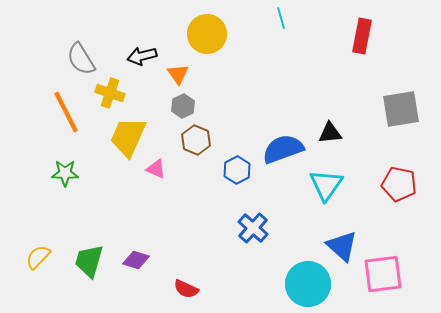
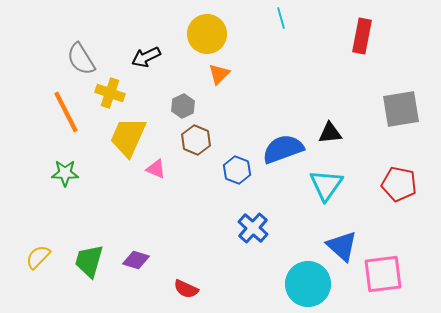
black arrow: moved 4 px right, 1 px down; rotated 12 degrees counterclockwise
orange triangle: moved 41 px right; rotated 20 degrees clockwise
blue hexagon: rotated 12 degrees counterclockwise
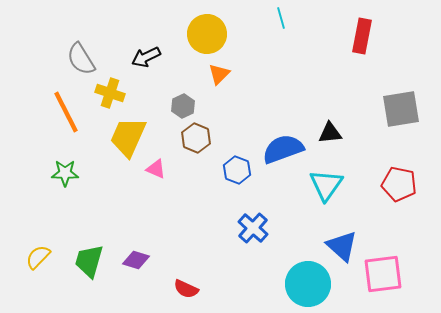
brown hexagon: moved 2 px up
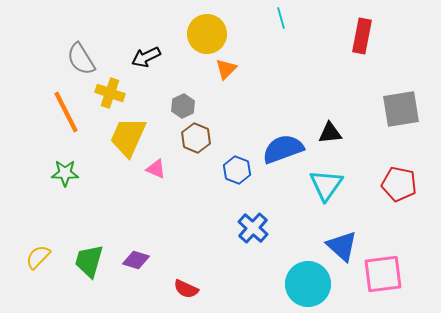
orange triangle: moved 7 px right, 5 px up
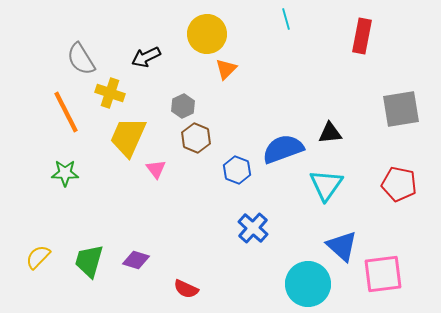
cyan line: moved 5 px right, 1 px down
pink triangle: rotated 30 degrees clockwise
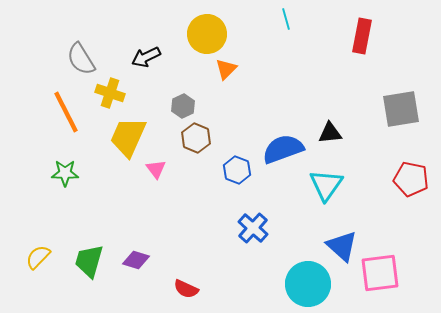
red pentagon: moved 12 px right, 5 px up
pink square: moved 3 px left, 1 px up
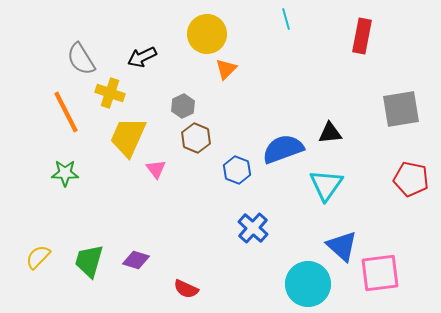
black arrow: moved 4 px left
